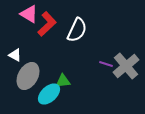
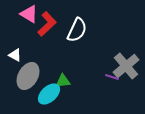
purple line: moved 6 px right, 13 px down
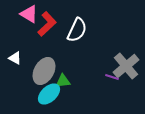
white triangle: moved 3 px down
gray ellipse: moved 16 px right, 5 px up
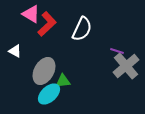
pink triangle: moved 2 px right
white semicircle: moved 5 px right, 1 px up
white triangle: moved 7 px up
purple line: moved 5 px right, 26 px up
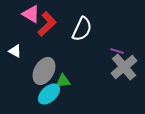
gray cross: moved 2 px left, 1 px down
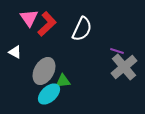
pink triangle: moved 2 px left, 4 px down; rotated 24 degrees clockwise
white triangle: moved 1 px down
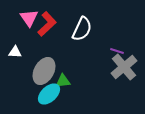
white triangle: rotated 24 degrees counterclockwise
